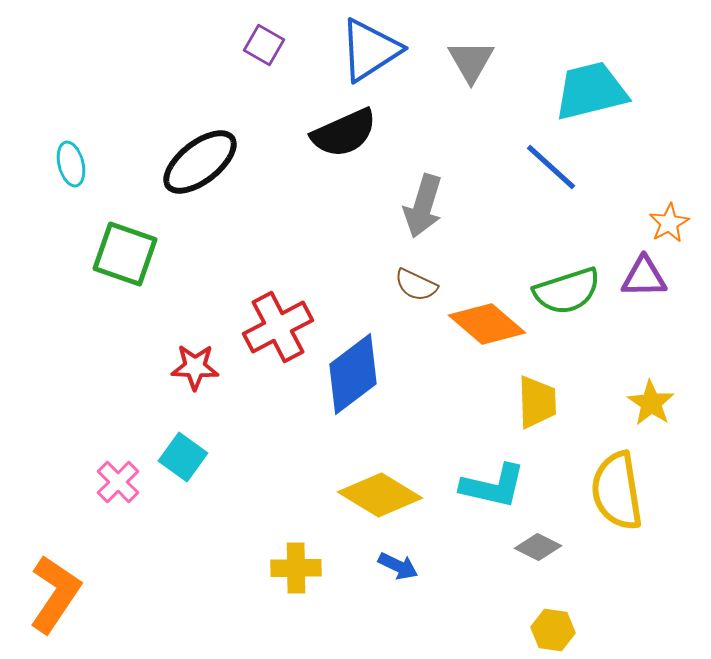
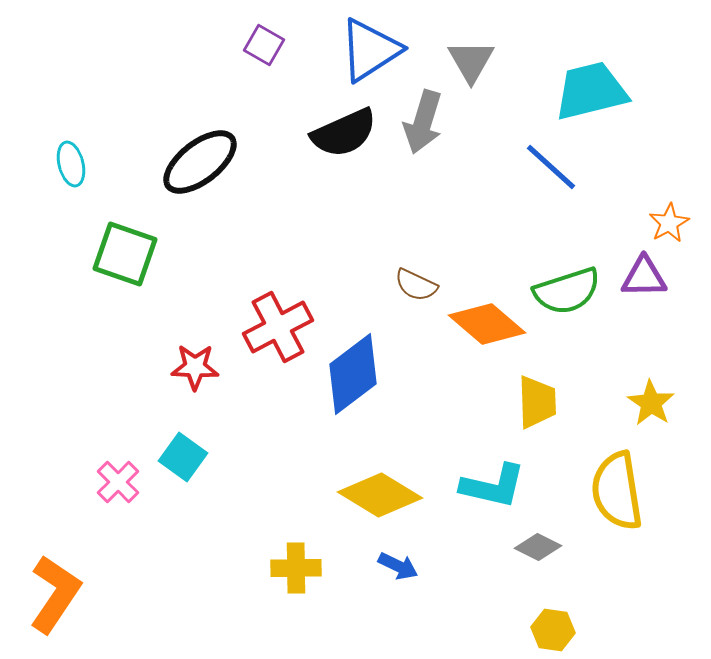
gray arrow: moved 84 px up
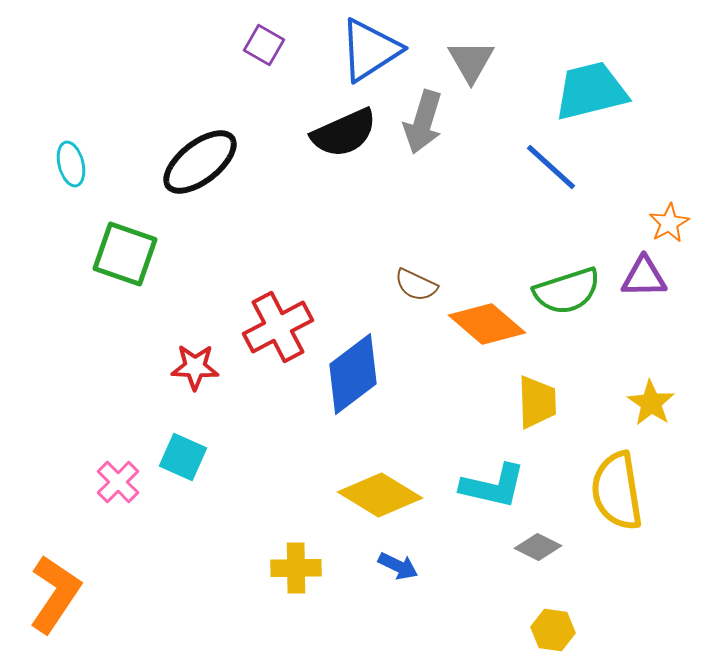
cyan square: rotated 12 degrees counterclockwise
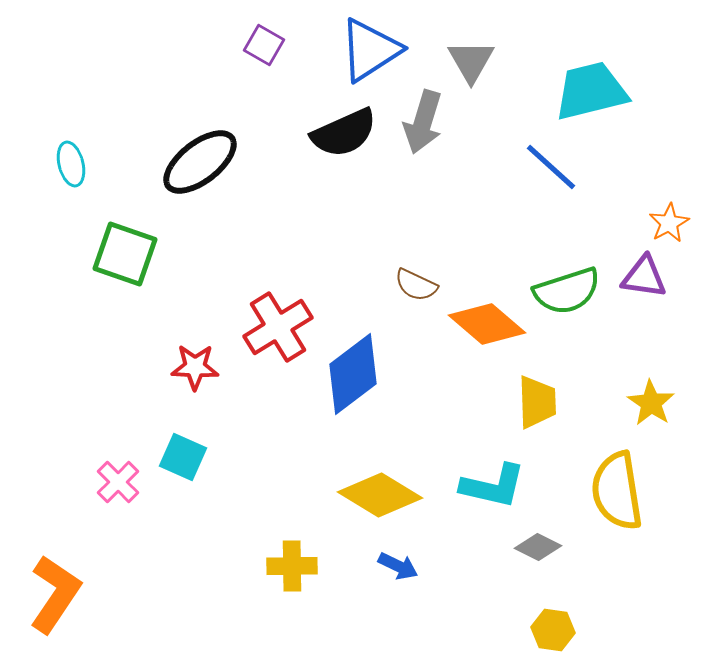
purple triangle: rotated 9 degrees clockwise
red cross: rotated 4 degrees counterclockwise
yellow cross: moved 4 px left, 2 px up
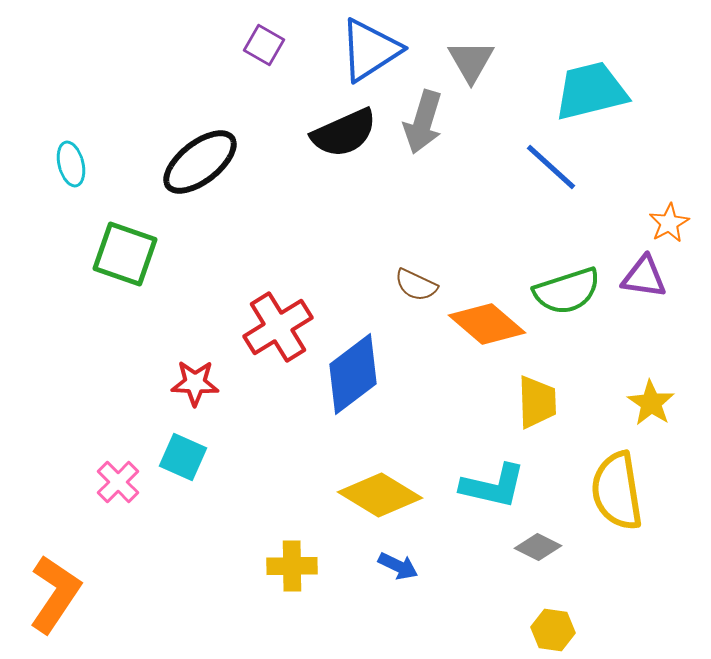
red star: moved 16 px down
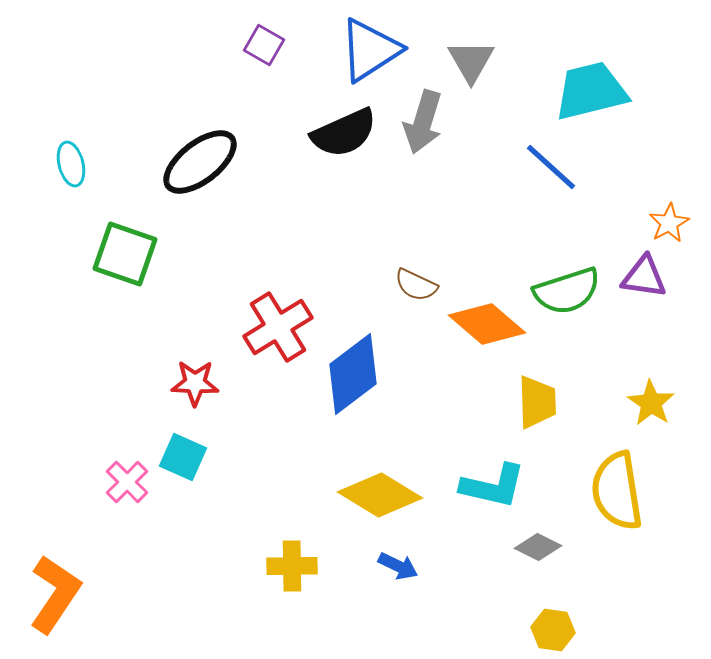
pink cross: moved 9 px right
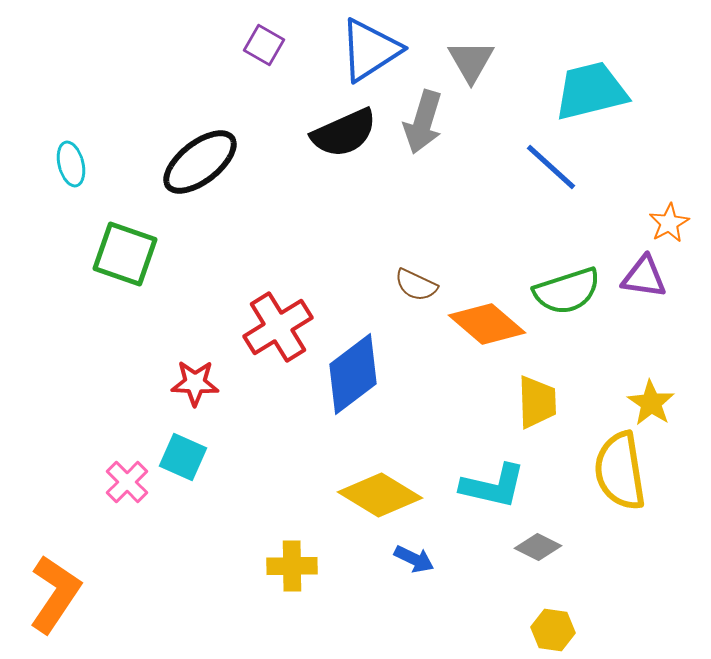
yellow semicircle: moved 3 px right, 20 px up
blue arrow: moved 16 px right, 7 px up
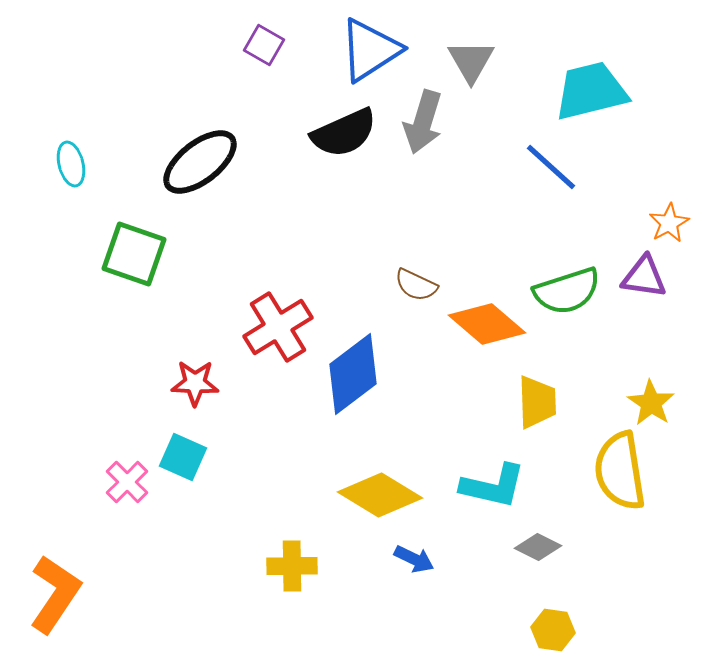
green square: moved 9 px right
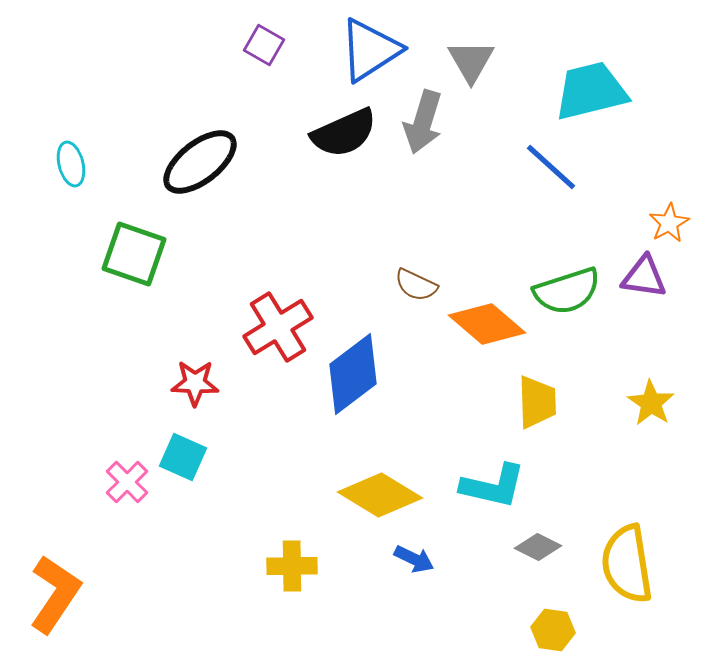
yellow semicircle: moved 7 px right, 93 px down
